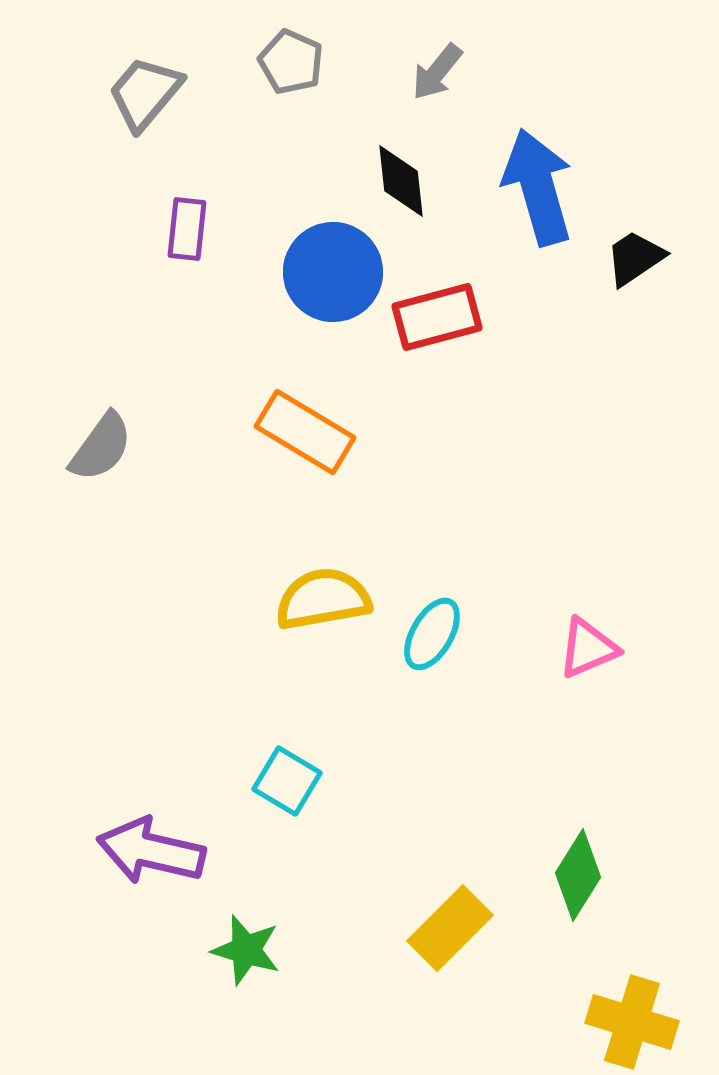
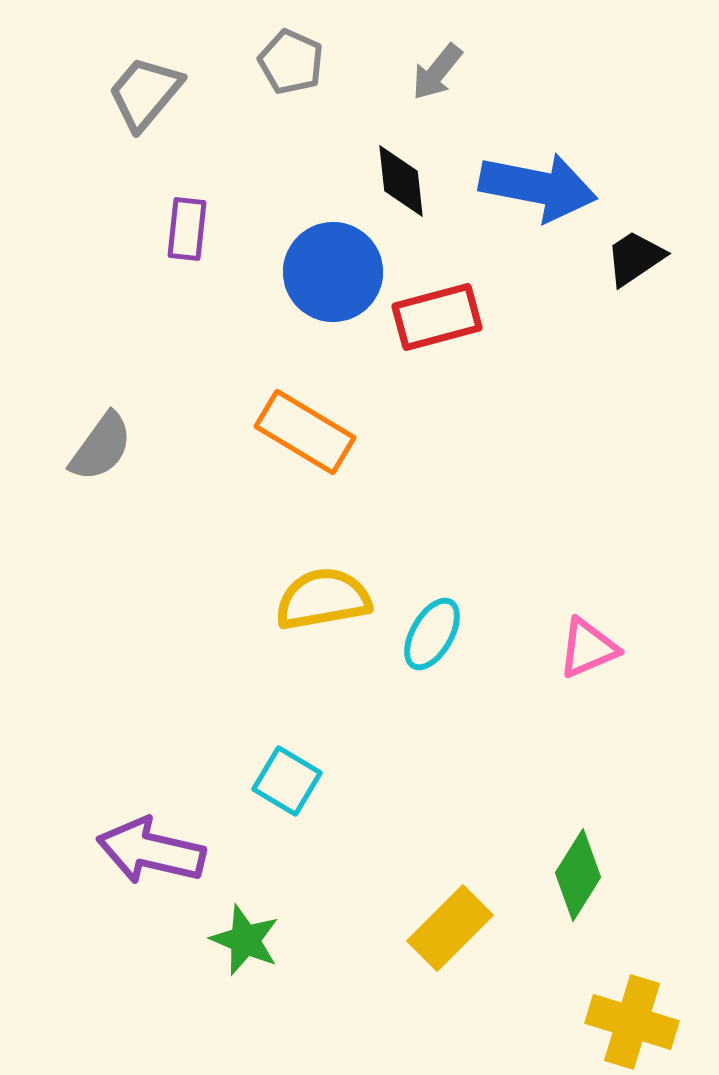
blue arrow: rotated 117 degrees clockwise
green star: moved 1 px left, 10 px up; rotated 6 degrees clockwise
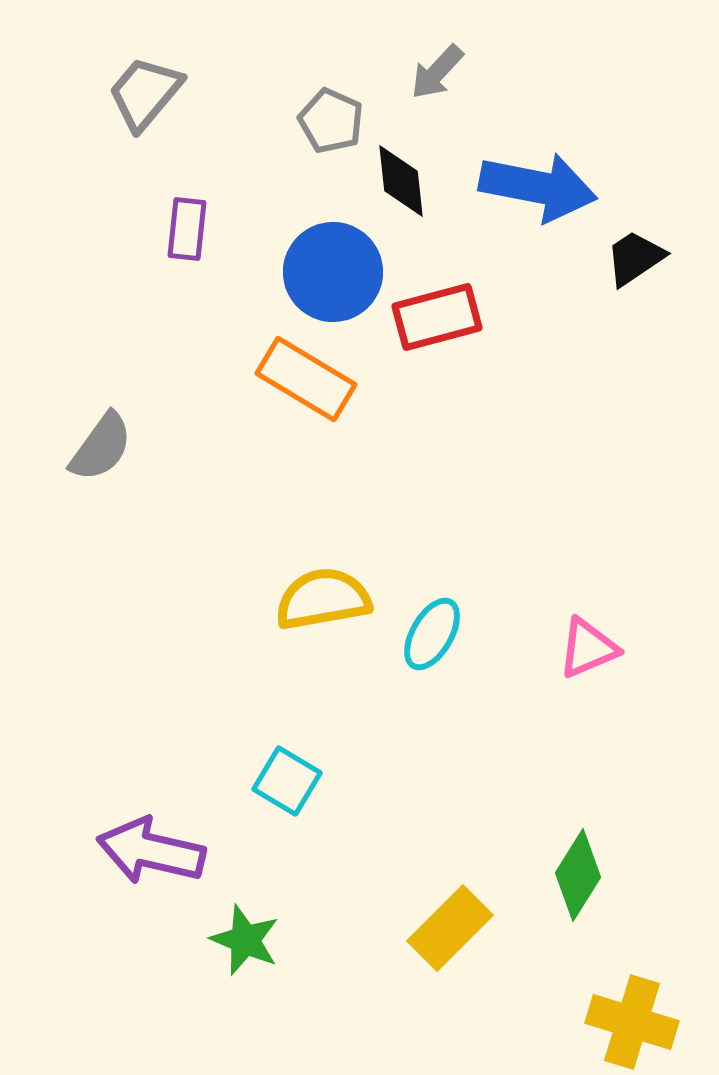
gray pentagon: moved 40 px right, 59 px down
gray arrow: rotated 4 degrees clockwise
orange rectangle: moved 1 px right, 53 px up
